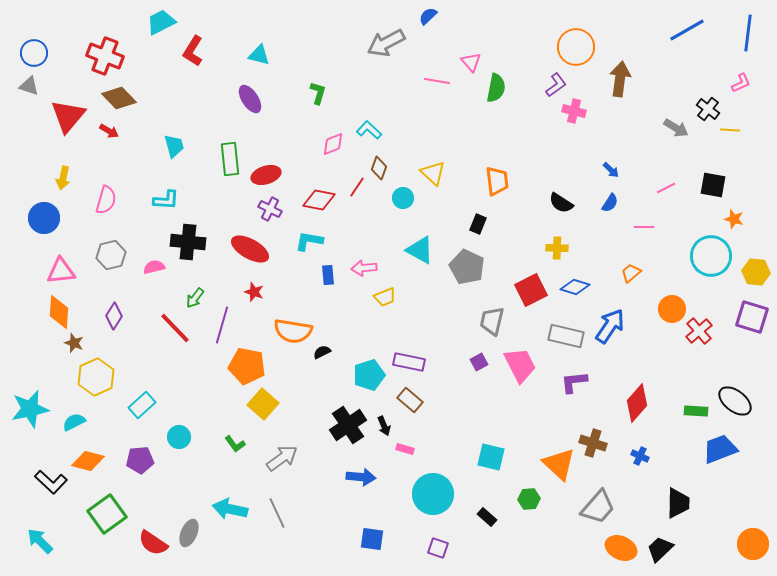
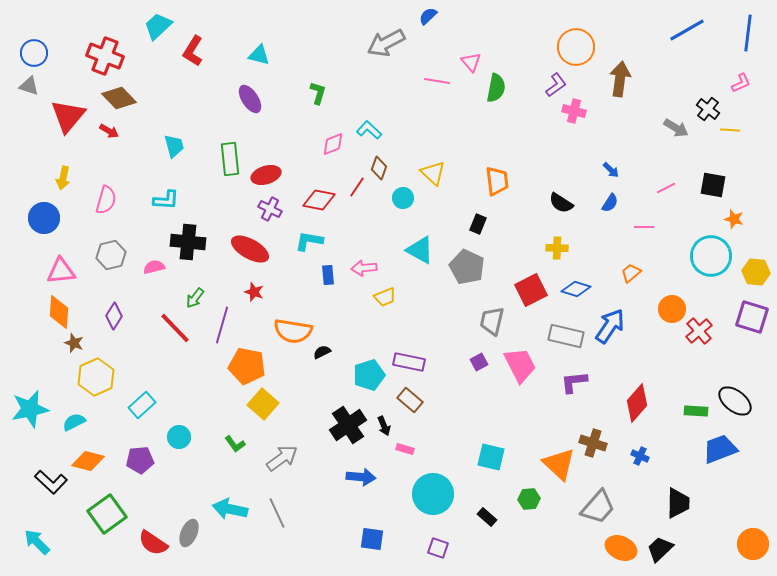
cyan trapezoid at (161, 22): moved 3 px left, 4 px down; rotated 16 degrees counterclockwise
blue diamond at (575, 287): moved 1 px right, 2 px down
cyan arrow at (40, 541): moved 3 px left, 1 px down
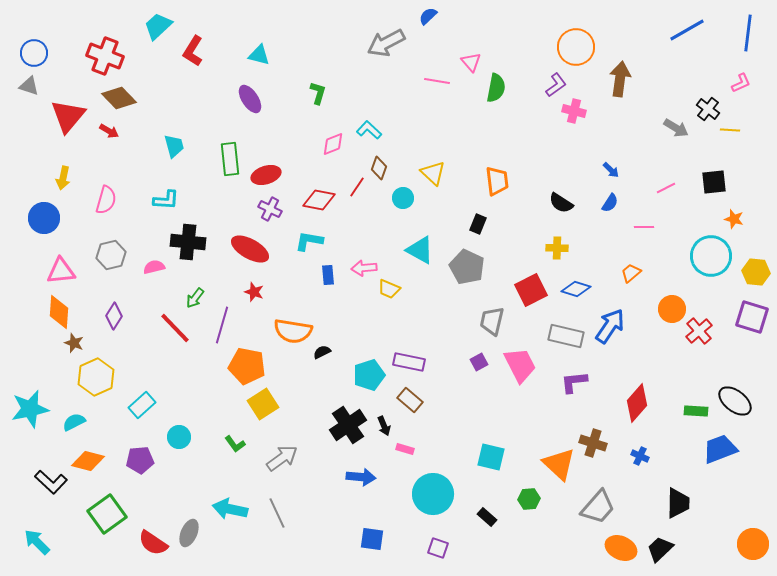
black square at (713, 185): moved 1 px right, 3 px up; rotated 16 degrees counterclockwise
yellow trapezoid at (385, 297): moved 4 px right, 8 px up; rotated 45 degrees clockwise
yellow square at (263, 404): rotated 16 degrees clockwise
